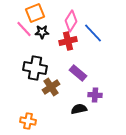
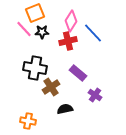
purple cross: rotated 32 degrees clockwise
black semicircle: moved 14 px left
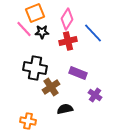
pink diamond: moved 4 px left, 2 px up
purple rectangle: rotated 18 degrees counterclockwise
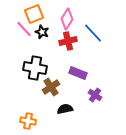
orange square: moved 1 px left, 1 px down
black star: rotated 24 degrees clockwise
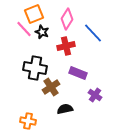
red cross: moved 2 px left, 5 px down
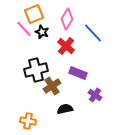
red cross: rotated 36 degrees counterclockwise
black cross: moved 1 px right, 2 px down; rotated 25 degrees counterclockwise
brown cross: moved 1 px right, 1 px up
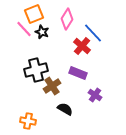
red cross: moved 16 px right
black semicircle: rotated 42 degrees clockwise
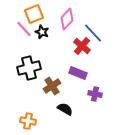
pink diamond: rotated 10 degrees clockwise
black cross: moved 7 px left, 2 px up
purple cross: moved 1 px up; rotated 24 degrees counterclockwise
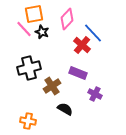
orange square: rotated 12 degrees clockwise
red cross: moved 1 px up
purple cross: rotated 16 degrees clockwise
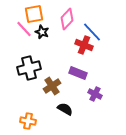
blue line: moved 1 px left, 1 px up
red cross: moved 2 px right; rotated 18 degrees counterclockwise
